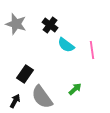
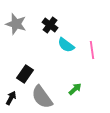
black arrow: moved 4 px left, 3 px up
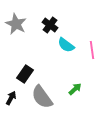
gray star: rotated 10 degrees clockwise
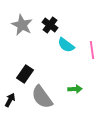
gray star: moved 6 px right, 1 px down
green arrow: rotated 40 degrees clockwise
black arrow: moved 1 px left, 2 px down
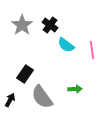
gray star: rotated 10 degrees clockwise
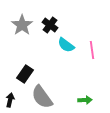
green arrow: moved 10 px right, 11 px down
black arrow: rotated 16 degrees counterclockwise
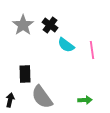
gray star: moved 1 px right
black rectangle: rotated 36 degrees counterclockwise
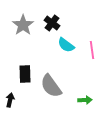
black cross: moved 2 px right, 2 px up
gray semicircle: moved 9 px right, 11 px up
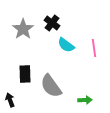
gray star: moved 4 px down
pink line: moved 2 px right, 2 px up
black arrow: rotated 32 degrees counterclockwise
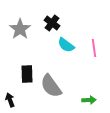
gray star: moved 3 px left
black rectangle: moved 2 px right
green arrow: moved 4 px right
